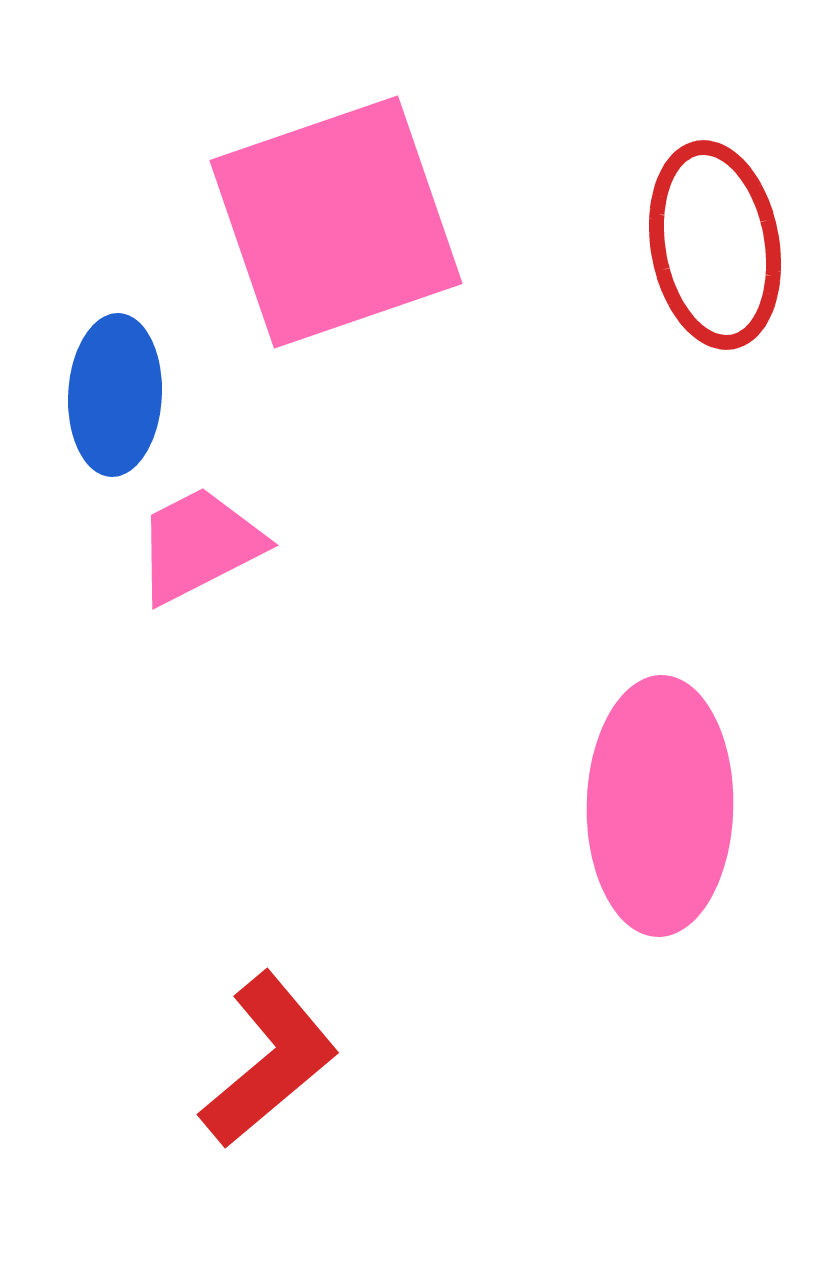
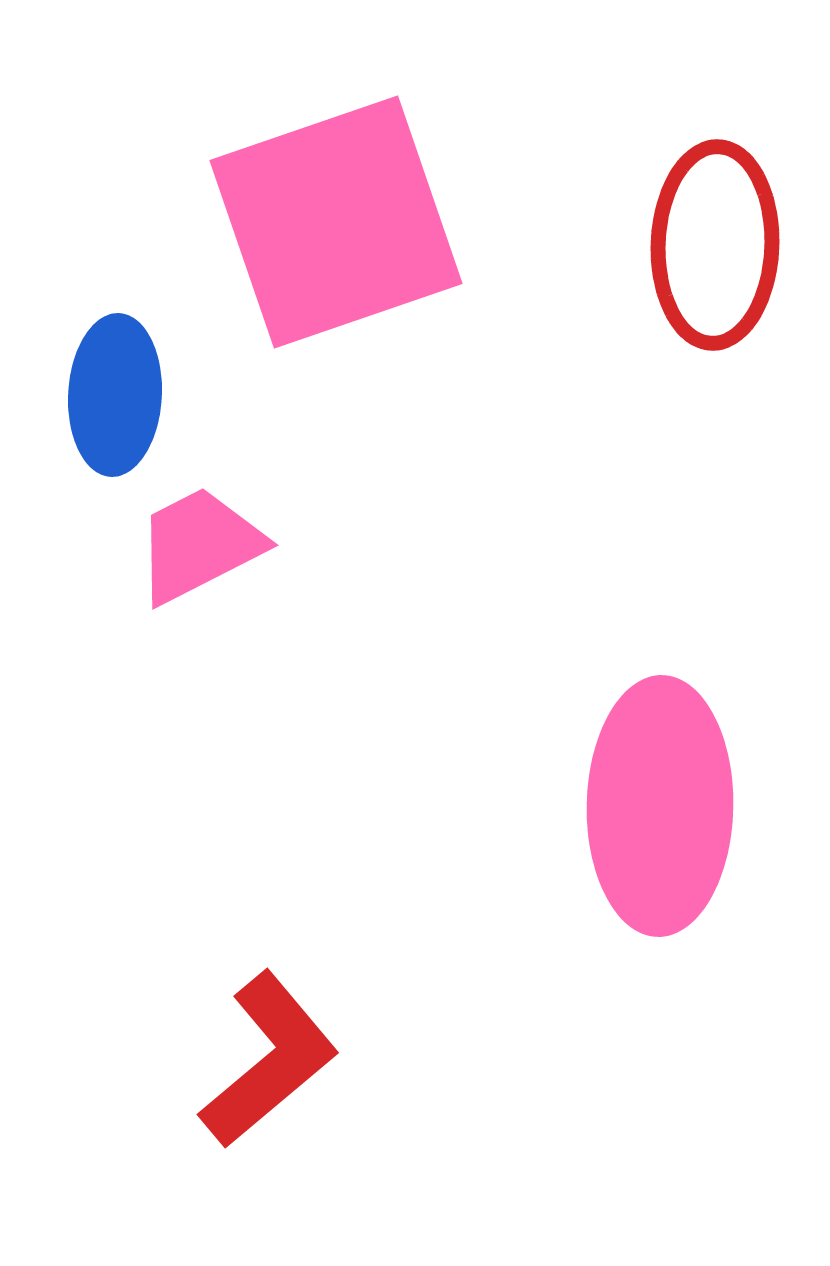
red ellipse: rotated 12 degrees clockwise
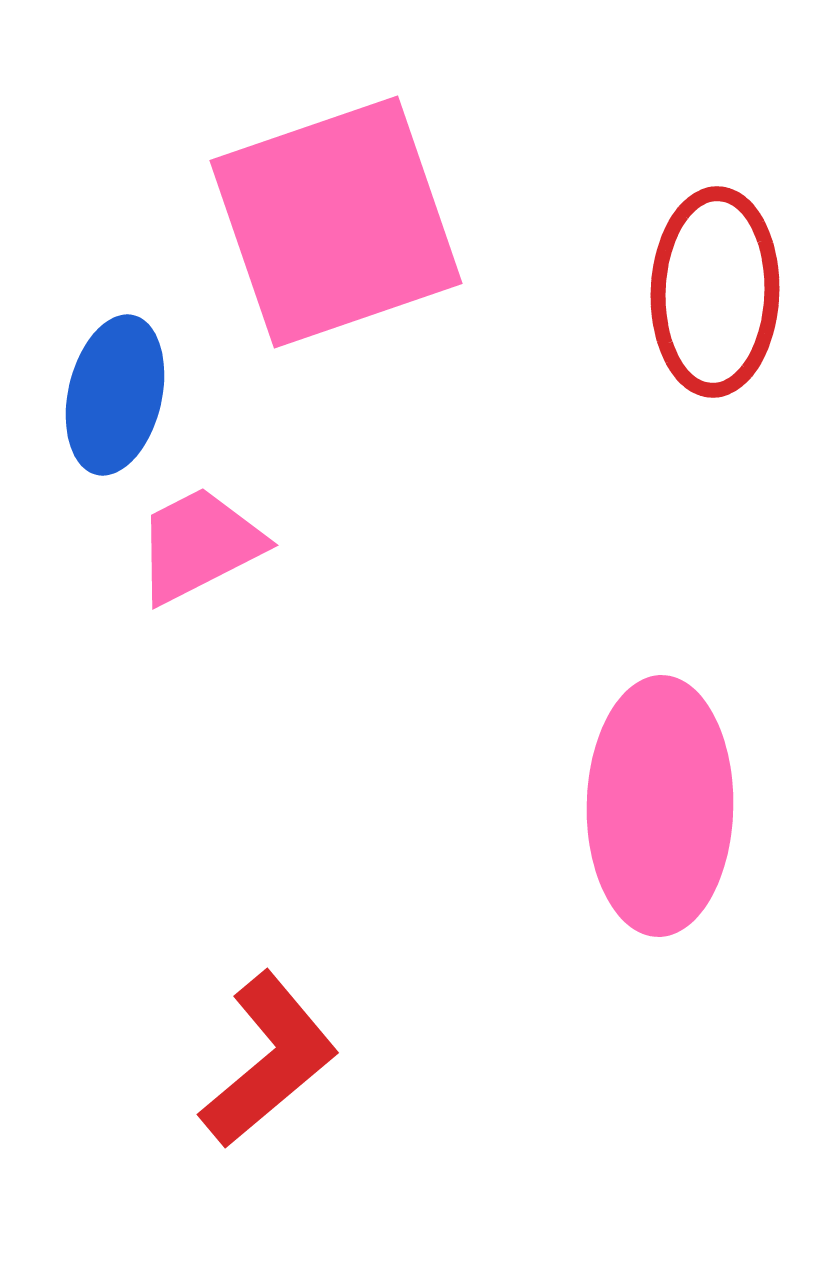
red ellipse: moved 47 px down
blue ellipse: rotated 10 degrees clockwise
